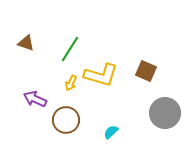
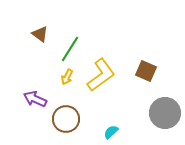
brown triangle: moved 14 px right, 9 px up; rotated 18 degrees clockwise
yellow L-shape: rotated 52 degrees counterclockwise
yellow arrow: moved 4 px left, 6 px up
brown circle: moved 1 px up
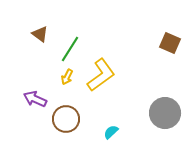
brown square: moved 24 px right, 28 px up
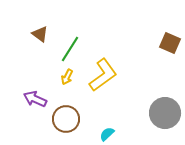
yellow L-shape: moved 2 px right
cyan semicircle: moved 4 px left, 2 px down
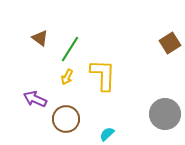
brown triangle: moved 4 px down
brown square: rotated 35 degrees clockwise
yellow L-shape: rotated 52 degrees counterclockwise
gray circle: moved 1 px down
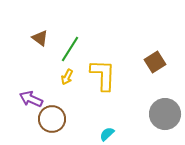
brown square: moved 15 px left, 19 px down
purple arrow: moved 4 px left
brown circle: moved 14 px left
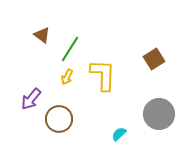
brown triangle: moved 2 px right, 3 px up
brown square: moved 1 px left, 3 px up
purple arrow: rotated 75 degrees counterclockwise
gray circle: moved 6 px left
brown circle: moved 7 px right
cyan semicircle: moved 12 px right
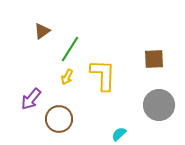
brown triangle: moved 4 px up; rotated 48 degrees clockwise
brown square: rotated 30 degrees clockwise
gray circle: moved 9 px up
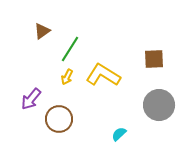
yellow L-shape: rotated 60 degrees counterclockwise
